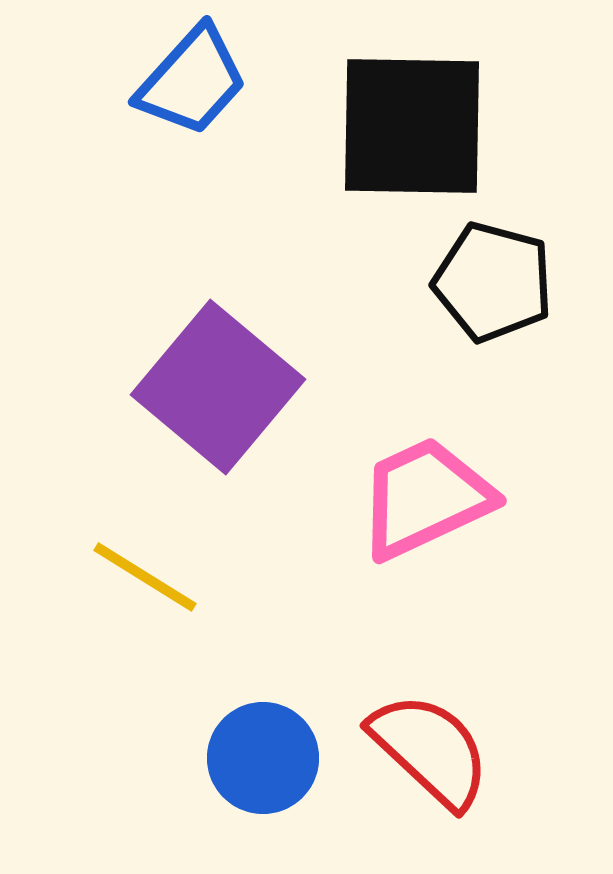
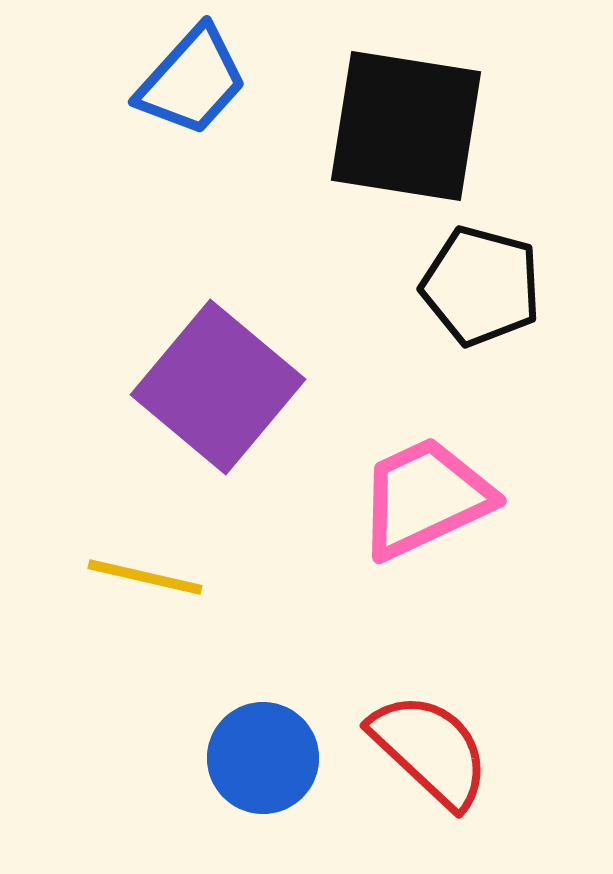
black square: moved 6 px left; rotated 8 degrees clockwise
black pentagon: moved 12 px left, 4 px down
yellow line: rotated 19 degrees counterclockwise
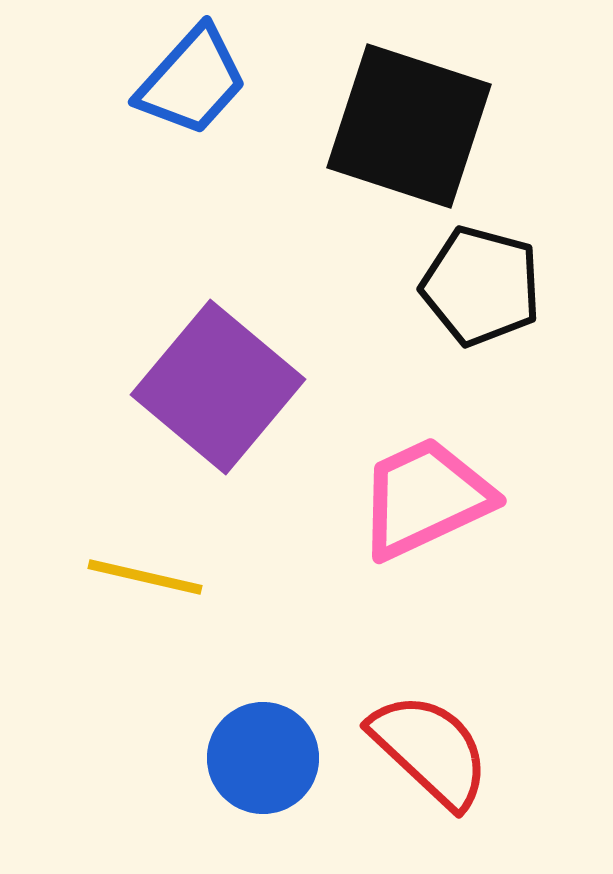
black square: moved 3 px right; rotated 9 degrees clockwise
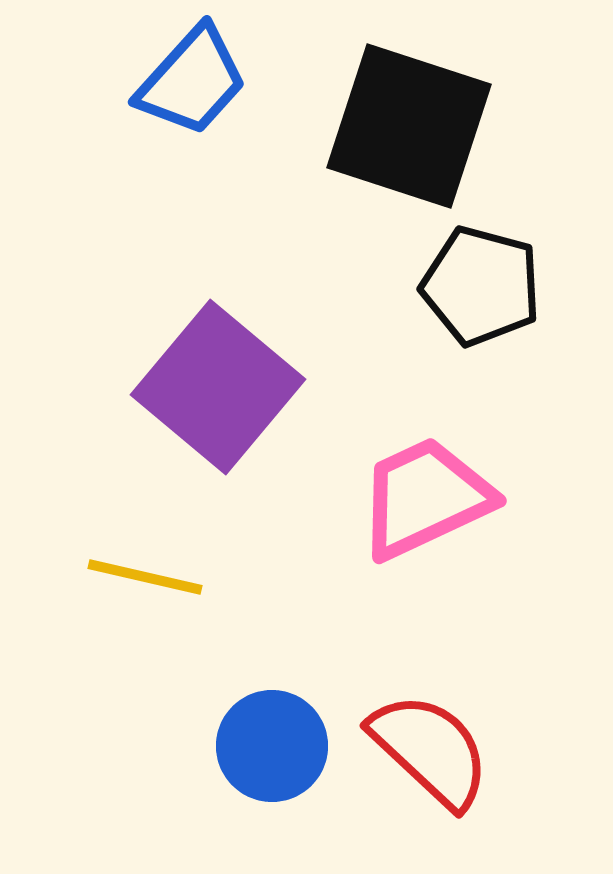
blue circle: moved 9 px right, 12 px up
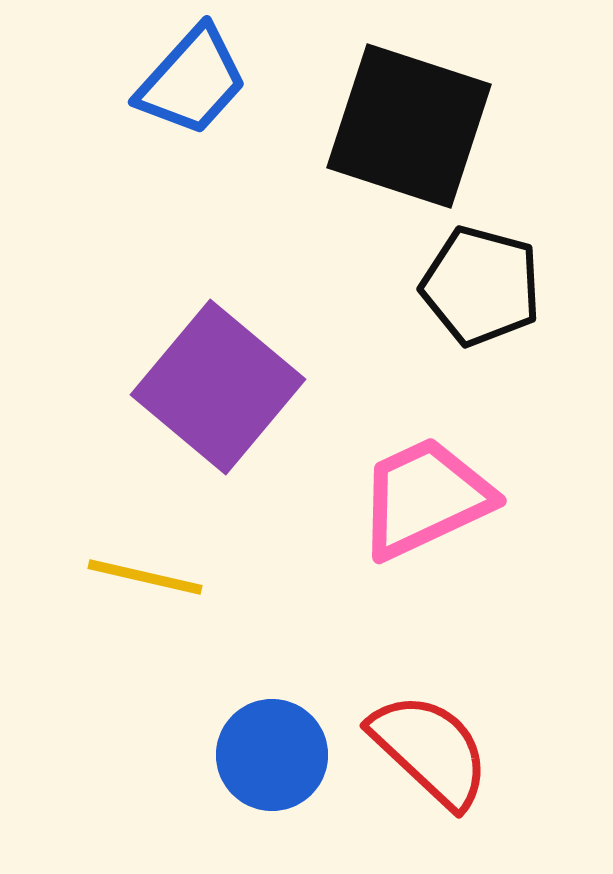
blue circle: moved 9 px down
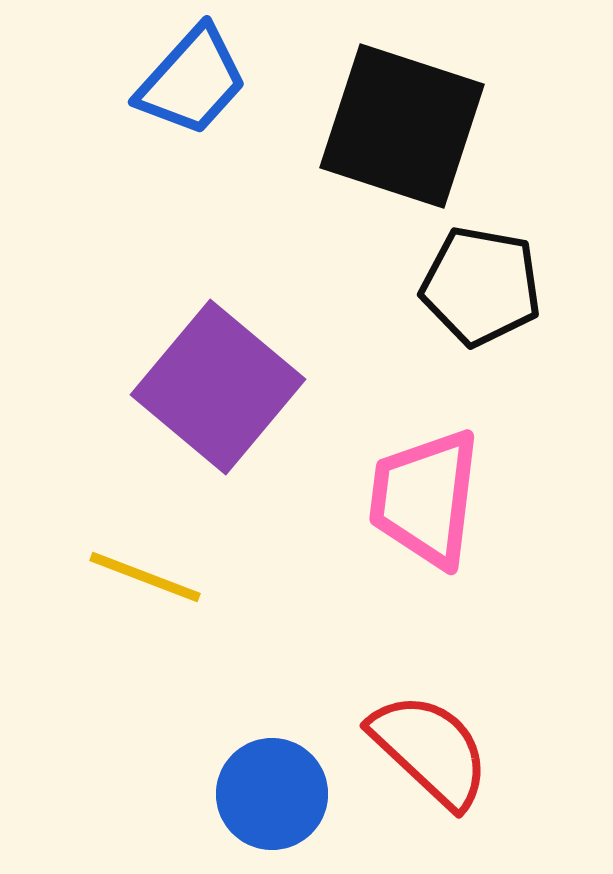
black square: moved 7 px left
black pentagon: rotated 5 degrees counterclockwise
pink trapezoid: rotated 58 degrees counterclockwise
yellow line: rotated 8 degrees clockwise
blue circle: moved 39 px down
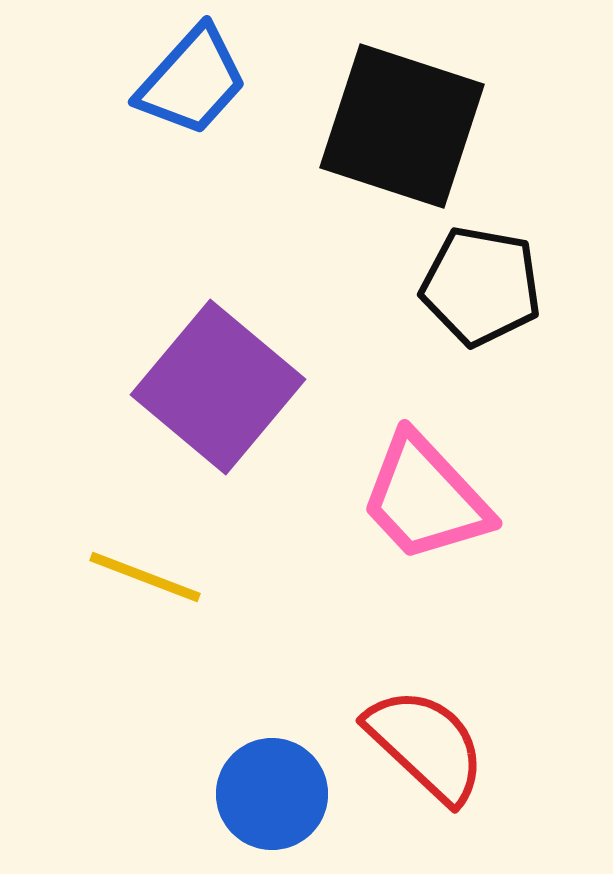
pink trapezoid: rotated 50 degrees counterclockwise
red semicircle: moved 4 px left, 5 px up
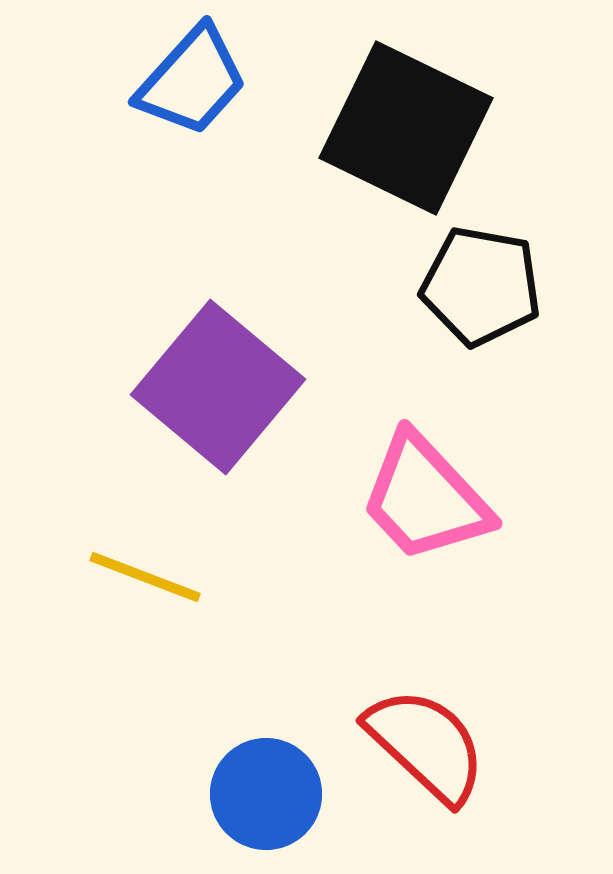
black square: moved 4 px right, 2 px down; rotated 8 degrees clockwise
blue circle: moved 6 px left
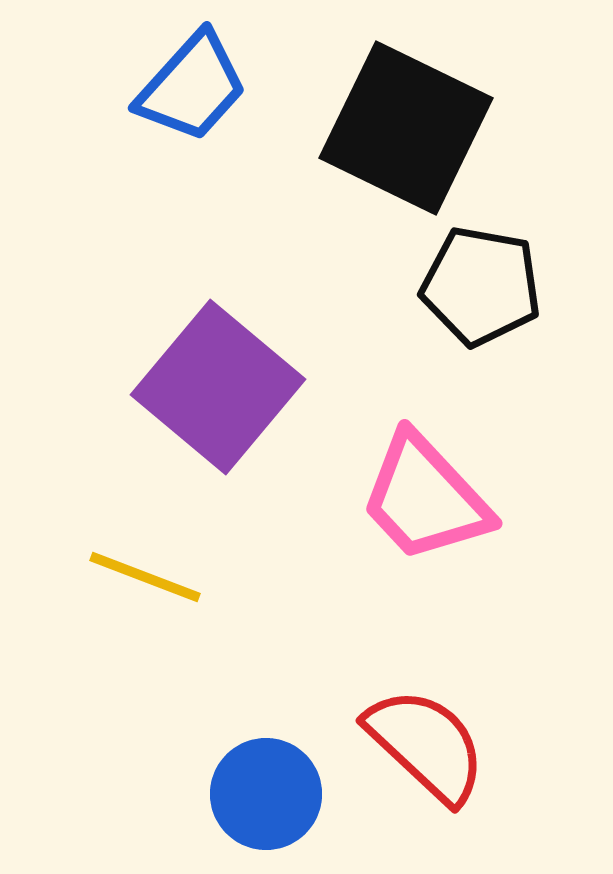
blue trapezoid: moved 6 px down
